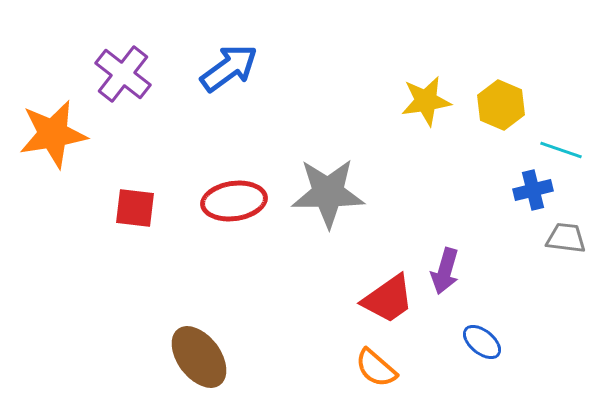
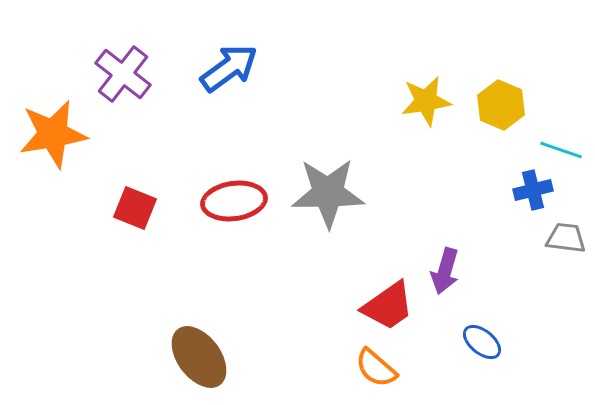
red square: rotated 15 degrees clockwise
red trapezoid: moved 7 px down
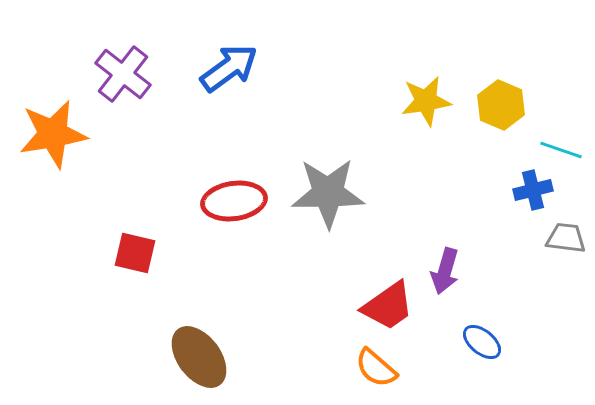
red square: moved 45 px down; rotated 9 degrees counterclockwise
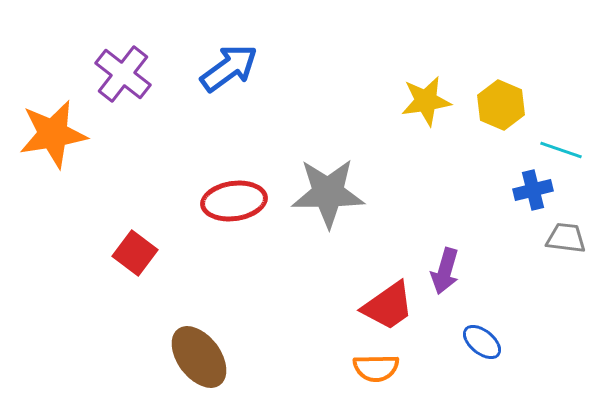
red square: rotated 24 degrees clockwise
orange semicircle: rotated 42 degrees counterclockwise
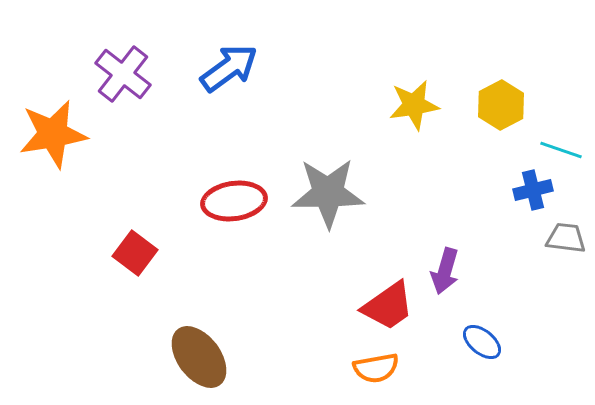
yellow star: moved 12 px left, 4 px down
yellow hexagon: rotated 9 degrees clockwise
orange semicircle: rotated 9 degrees counterclockwise
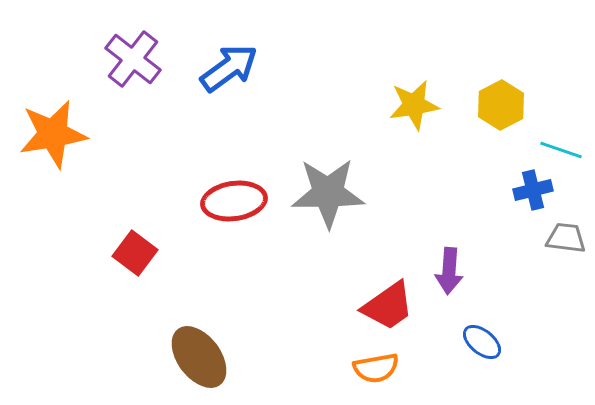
purple cross: moved 10 px right, 15 px up
purple arrow: moved 4 px right; rotated 12 degrees counterclockwise
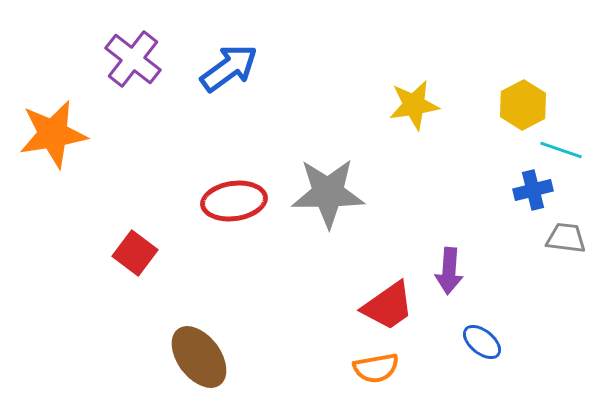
yellow hexagon: moved 22 px right
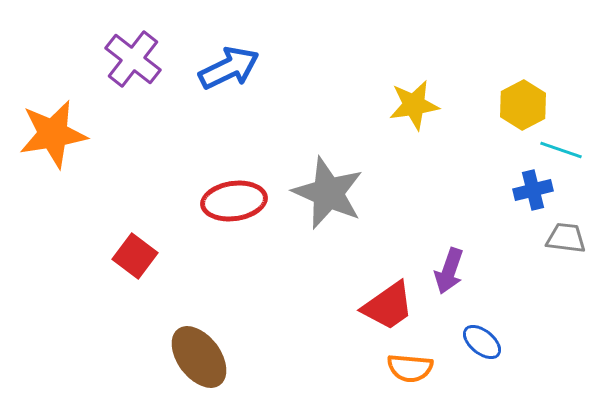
blue arrow: rotated 10 degrees clockwise
gray star: rotated 24 degrees clockwise
red square: moved 3 px down
purple arrow: rotated 15 degrees clockwise
orange semicircle: moved 34 px right; rotated 15 degrees clockwise
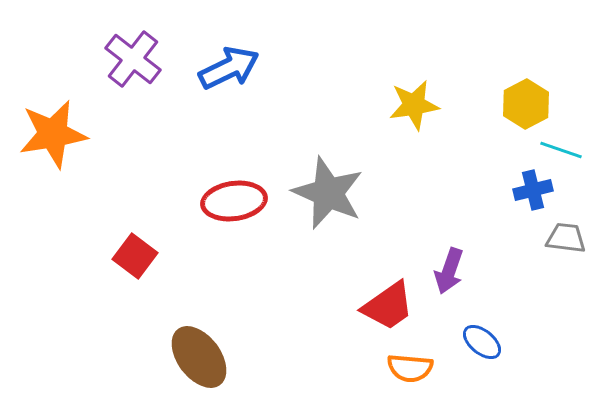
yellow hexagon: moved 3 px right, 1 px up
